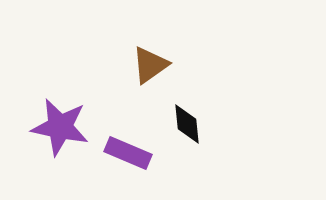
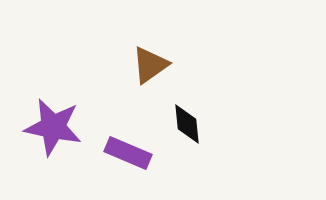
purple star: moved 7 px left
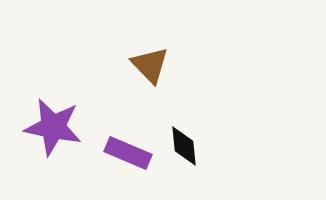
brown triangle: rotated 39 degrees counterclockwise
black diamond: moved 3 px left, 22 px down
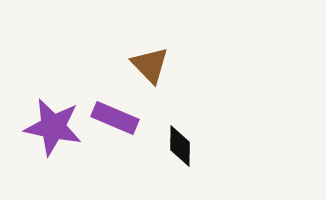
black diamond: moved 4 px left; rotated 6 degrees clockwise
purple rectangle: moved 13 px left, 35 px up
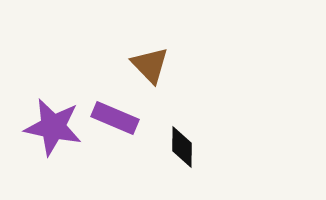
black diamond: moved 2 px right, 1 px down
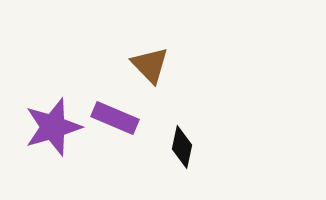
purple star: rotated 28 degrees counterclockwise
black diamond: rotated 12 degrees clockwise
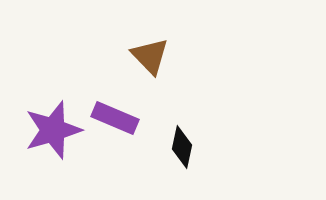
brown triangle: moved 9 px up
purple star: moved 3 px down
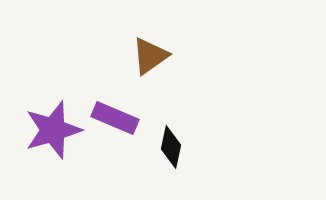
brown triangle: rotated 39 degrees clockwise
black diamond: moved 11 px left
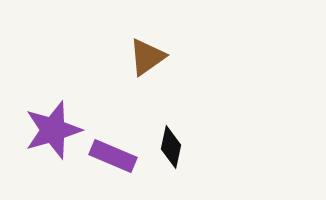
brown triangle: moved 3 px left, 1 px down
purple rectangle: moved 2 px left, 38 px down
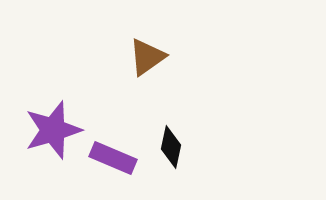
purple rectangle: moved 2 px down
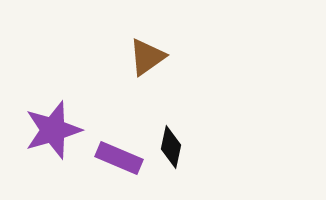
purple rectangle: moved 6 px right
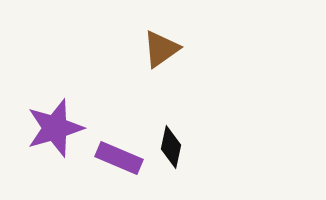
brown triangle: moved 14 px right, 8 px up
purple star: moved 2 px right, 2 px up
